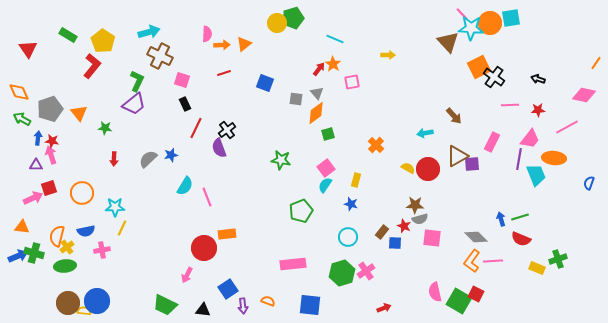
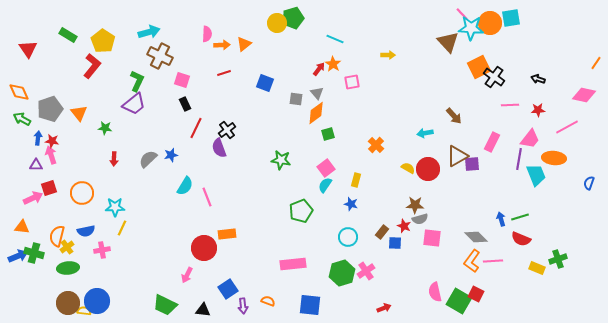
green ellipse at (65, 266): moved 3 px right, 2 px down
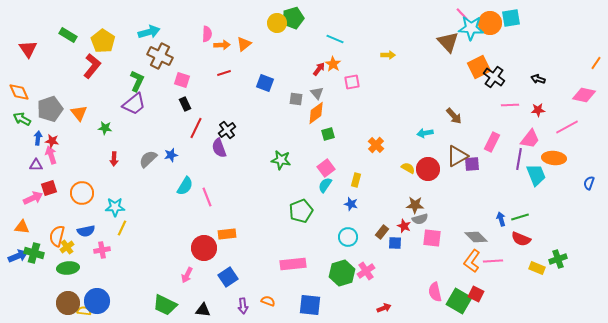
blue square at (228, 289): moved 12 px up
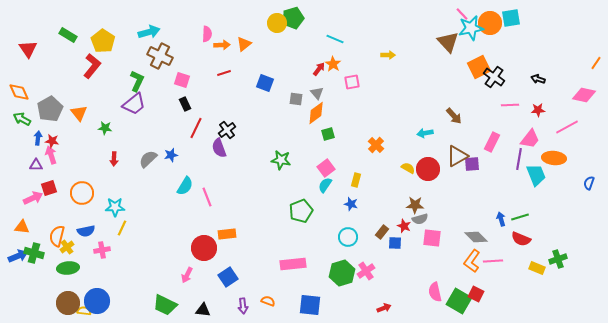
cyan star at (471, 28): rotated 15 degrees counterclockwise
gray pentagon at (50, 109): rotated 10 degrees counterclockwise
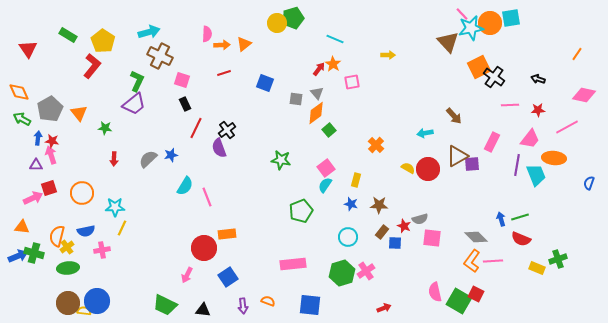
orange line at (596, 63): moved 19 px left, 9 px up
green square at (328, 134): moved 1 px right, 4 px up; rotated 24 degrees counterclockwise
purple line at (519, 159): moved 2 px left, 6 px down
brown star at (415, 205): moved 36 px left
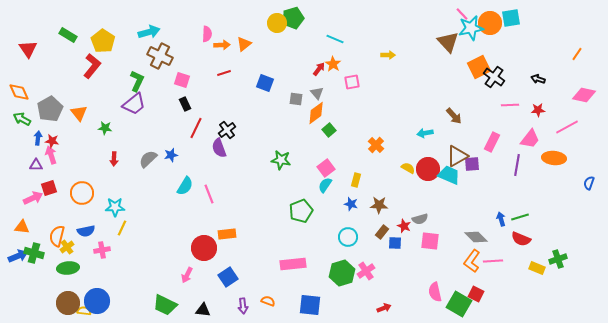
cyan trapezoid at (536, 175): moved 87 px left; rotated 45 degrees counterclockwise
pink line at (207, 197): moved 2 px right, 3 px up
pink square at (432, 238): moved 2 px left, 3 px down
green square at (459, 301): moved 3 px down
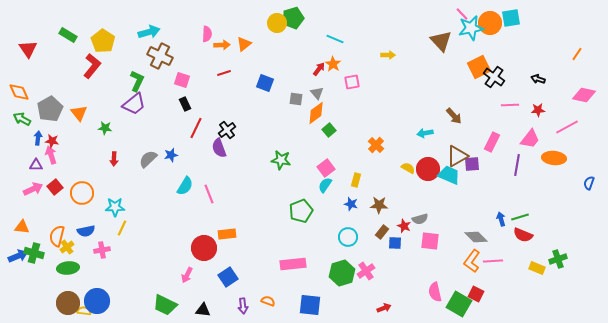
brown triangle at (448, 42): moved 7 px left, 1 px up
red square at (49, 188): moved 6 px right, 1 px up; rotated 21 degrees counterclockwise
pink arrow at (33, 198): moved 9 px up
red semicircle at (521, 239): moved 2 px right, 4 px up
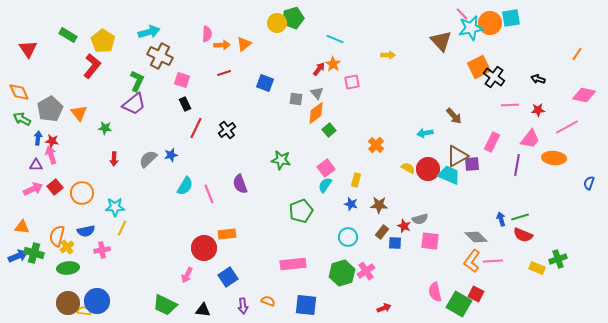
purple semicircle at (219, 148): moved 21 px right, 36 px down
blue square at (310, 305): moved 4 px left
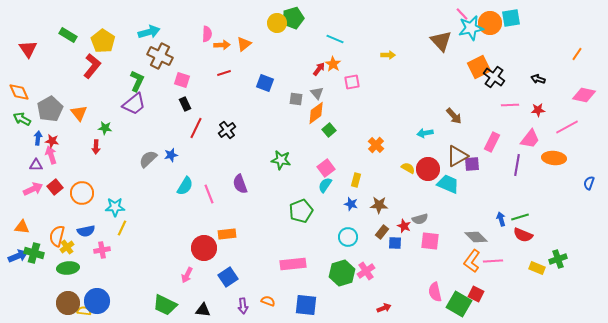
red arrow at (114, 159): moved 18 px left, 12 px up
cyan trapezoid at (449, 175): moved 1 px left, 9 px down
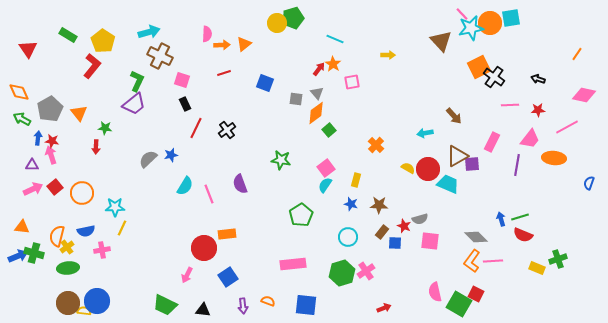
purple triangle at (36, 165): moved 4 px left
green pentagon at (301, 211): moved 4 px down; rotated 10 degrees counterclockwise
